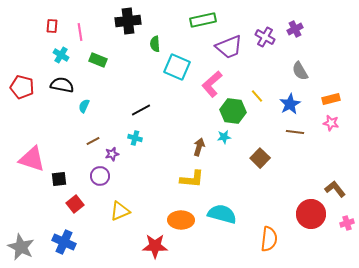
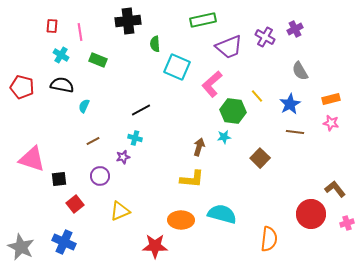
purple star at (112, 154): moved 11 px right, 3 px down
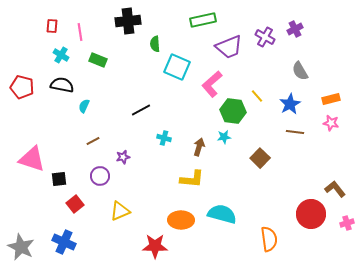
cyan cross at (135, 138): moved 29 px right
orange semicircle at (269, 239): rotated 15 degrees counterclockwise
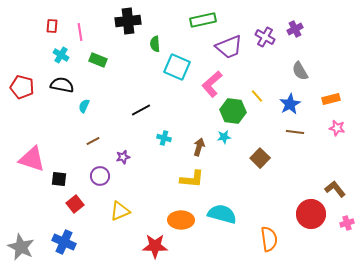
pink star at (331, 123): moved 6 px right, 5 px down
black square at (59, 179): rotated 14 degrees clockwise
